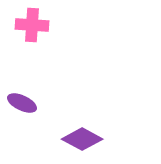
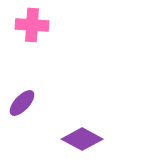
purple ellipse: rotated 72 degrees counterclockwise
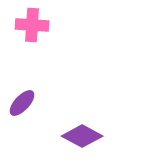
purple diamond: moved 3 px up
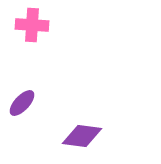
purple diamond: rotated 21 degrees counterclockwise
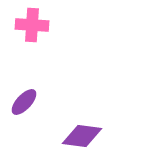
purple ellipse: moved 2 px right, 1 px up
